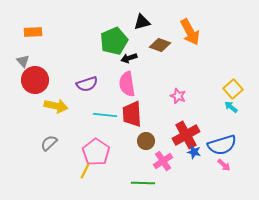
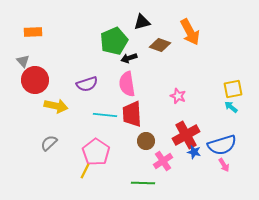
yellow square: rotated 30 degrees clockwise
pink arrow: rotated 16 degrees clockwise
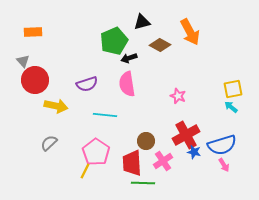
brown diamond: rotated 10 degrees clockwise
red trapezoid: moved 49 px down
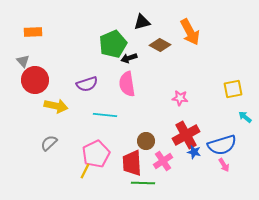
green pentagon: moved 1 px left, 3 px down
pink star: moved 2 px right, 2 px down; rotated 14 degrees counterclockwise
cyan arrow: moved 14 px right, 10 px down
pink pentagon: moved 2 px down; rotated 12 degrees clockwise
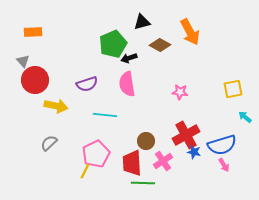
pink star: moved 6 px up
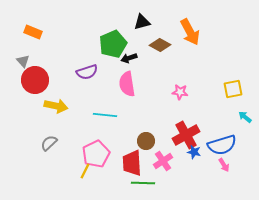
orange rectangle: rotated 24 degrees clockwise
purple semicircle: moved 12 px up
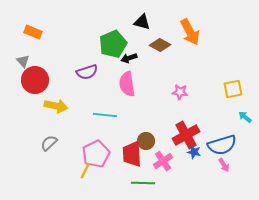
black triangle: rotated 30 degrees clockwise
red trapezoid: moved 9 px up
